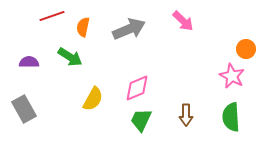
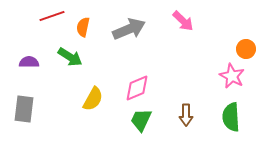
gray rectangle: rotated 36 degrees clockwise
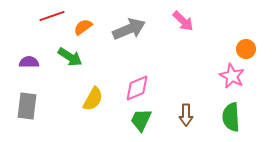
orange semicircle: rotated 42 degrees clockwise
gray rectangle: moved 3 px right, 3 px up
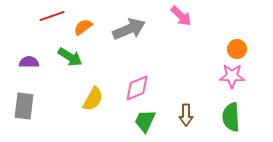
pink arrow: moved 2 px left, 5 px up
orange circle: moved 9 px left
pink star: rotated 25 degrees counterclockwise
gray rectangle: moved 3 px left
green trapezoid: moved 4 px right, 1 px down
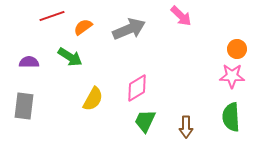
pink diamond: rotated 8 degrees counterclockwise
brown arrow: moved 12 px down
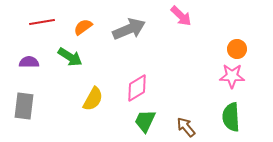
red line: moved 10 px left, 6 px down; rotated 10 degrees clockwise
brown arrow: rotated 140 degrees clockwise
